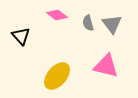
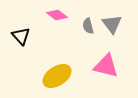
gray semicircle: moved 3 px down
yellow ellipse: rotated 16 degrees clockwise
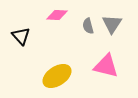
pink diamond: rotated 35 degrees counterclockwise
gray triangle: rotated 10 degrees clockwise
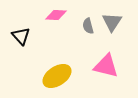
pink diamond: moved 1 px left
gray triangle: moved 2 px up
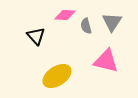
pink diamond: moved 9 px right
gray semicircle: moved 2 px left
black triangle: moved 15 px right
pink triangle: moved 5 px up
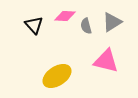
pink diamond: moved 1 px down
gray triangle: rotated 25 degrees clockwise
black triangle: moved 2 px left, 11 px up
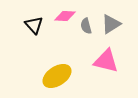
gray triangle: moved 1 px left, 2 px down
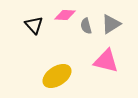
pink diamond: moved 1 px up
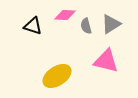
black triangle: moved 1 px left, 1 px down; rotated 30 degrees counterclockwise
